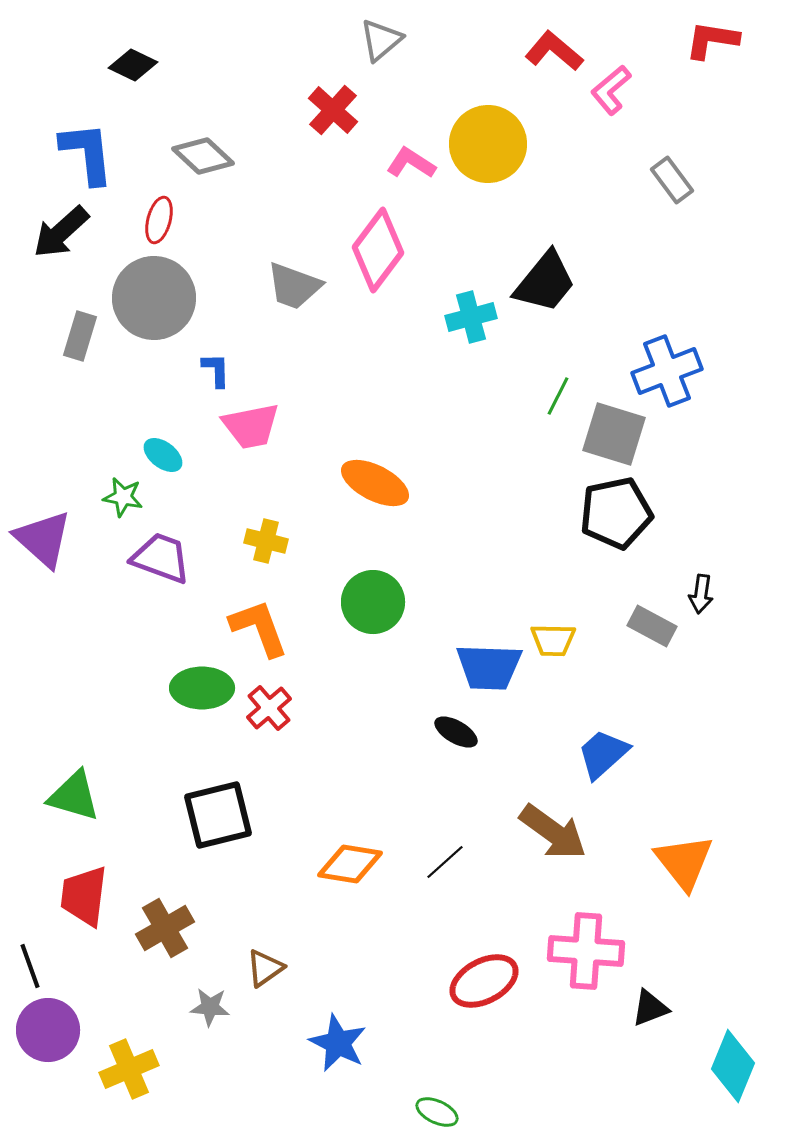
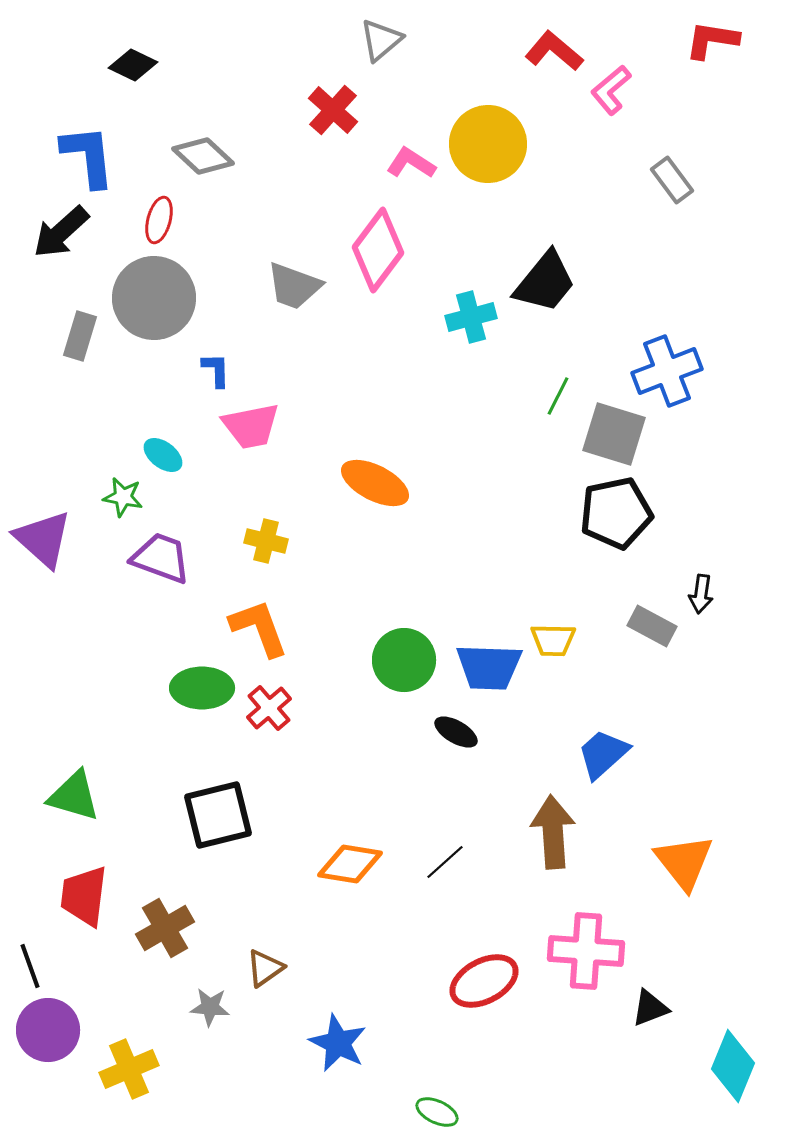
blue L-shape at (87, 153): moved 1 px right, 3 px down
green circle at (373, 602): moved 31 px right, 58 px down
brown arrow at (553, 832): rotated 130 degrees counterclockwise
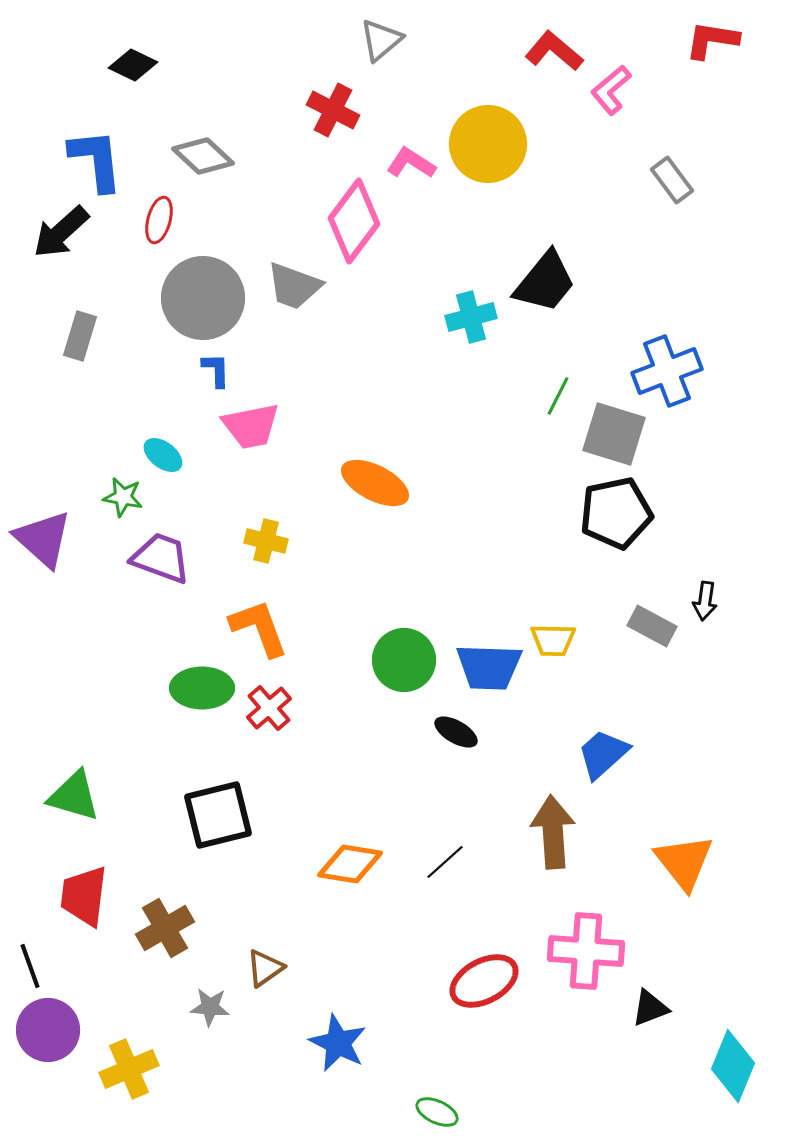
red cross at (333, 110): rotated 15 degrees counterclockwise
blue L-shape at (88, 156): moved 8 px right, 4 px down
pink diamond at (378, 250): moved 24 px left, 29 px up
gray circle at (154, 298): moved 49 px right
black arrow at (701, 594): moved 4 px right, 7 px down
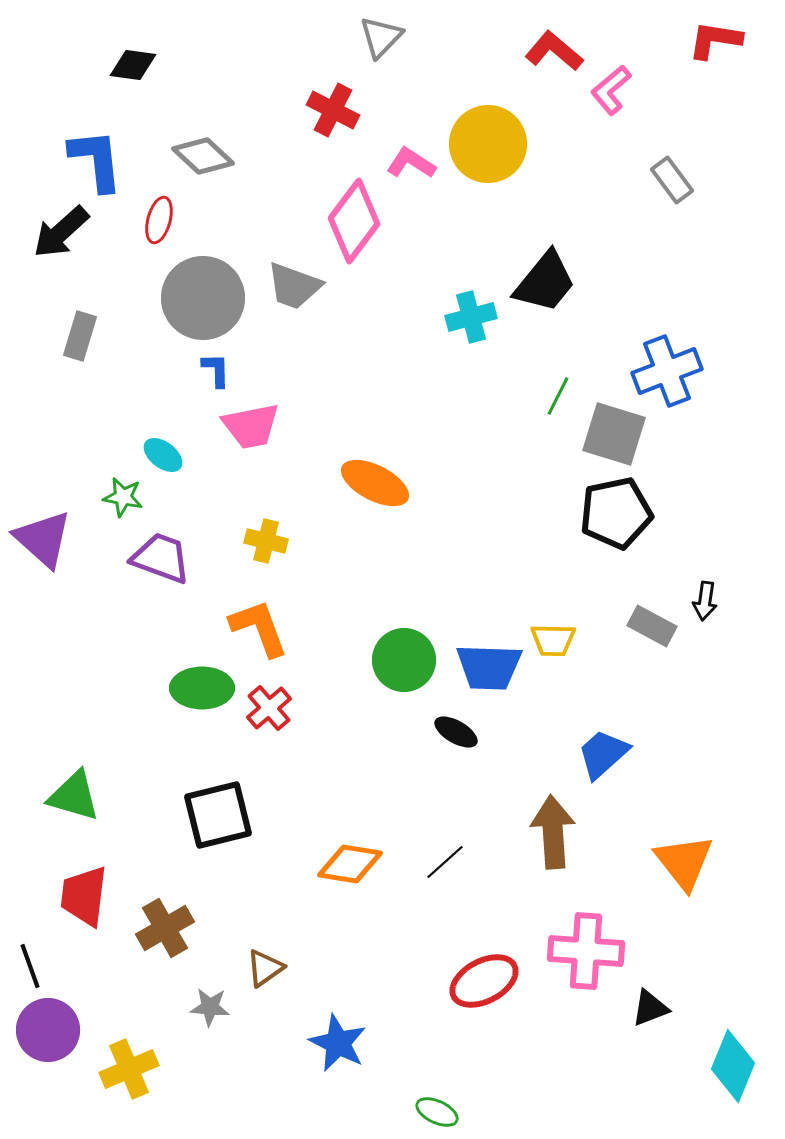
gray triangle at (381, 40): moved 3 px up; rotated 6 degrees counterclockwise
red L-shape at (712, 40): moved 3 px right
black diamond at (133, 65): rotated 18 degrees counterclockwise
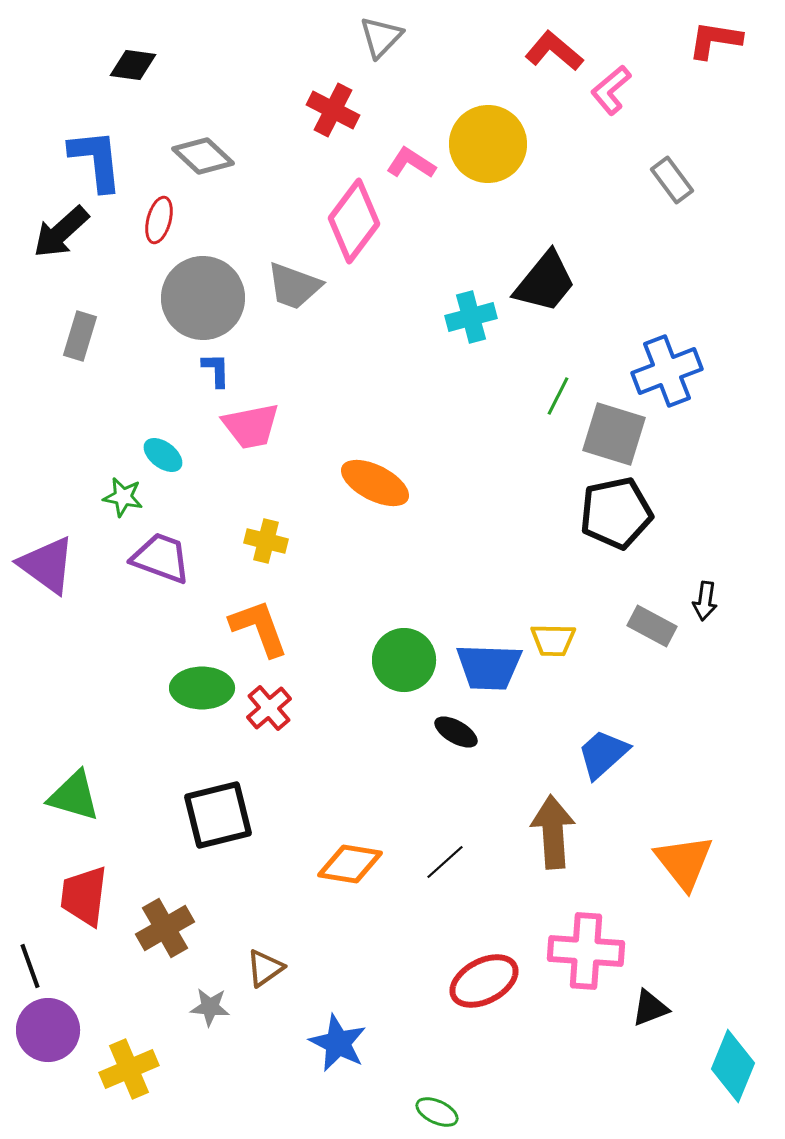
purple triangle at (43, 539): moved 4 px right, 26 px down; rotated 6 degrees counterclockwise
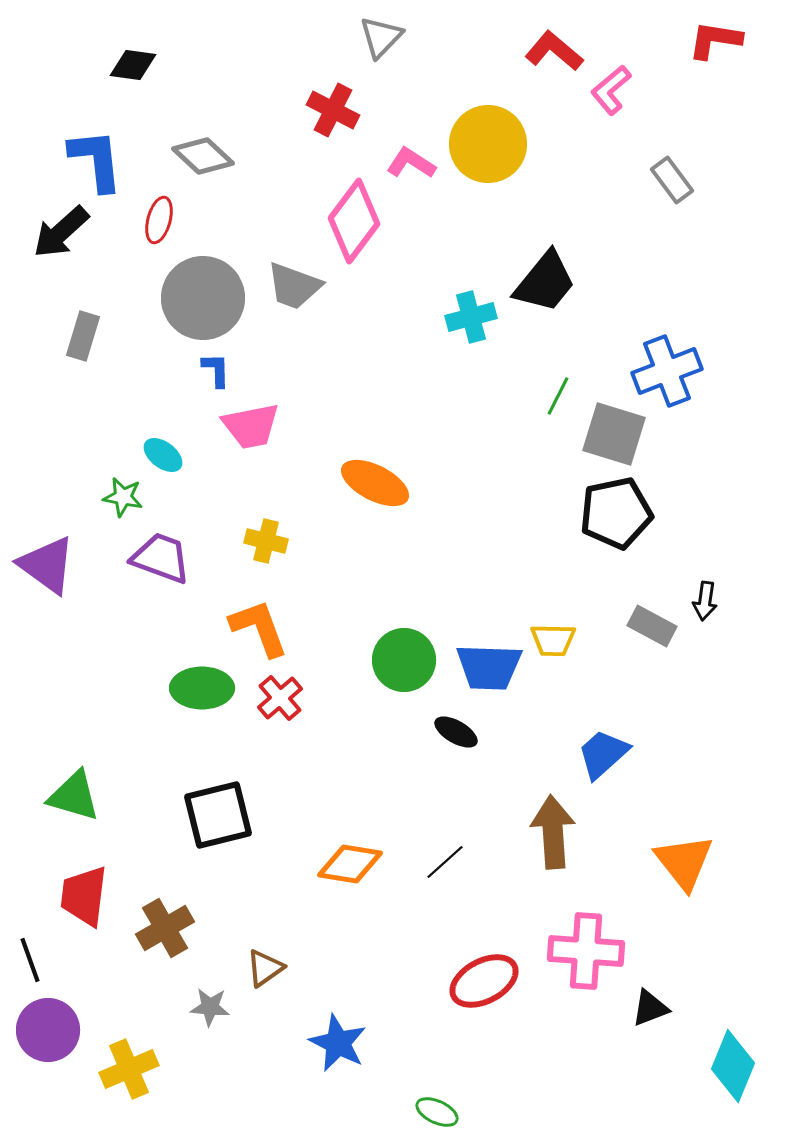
gray rectangle at (80, 336): moved 3 px right
red cross at (269, 708): moved 11 px right, 10 px up
black line at (30, 966): moved 6 px up
